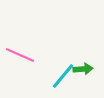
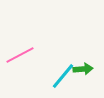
pink line: rotated 52 degrees counterclockwise
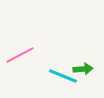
cyan line: rotated 72 degrees clockwise
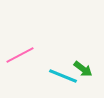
green arrow: rotated 42 degrees clockwise
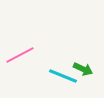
green arrow: rotated 12 degrees counterclockwise
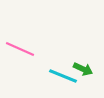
pink line: moved 6 px up; rotated 52 degrees clockwise
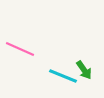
green arrow: moved 1 px right, 1 px down; rotated 30 degrees clockwise
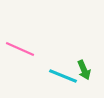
green arrow: rotated 12 degrees clockwise
